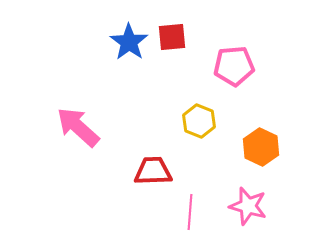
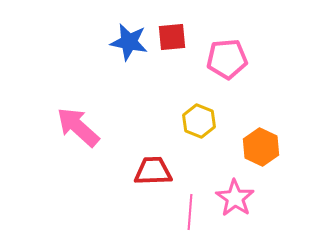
blue star: rotated 24 degrees counterclockwise
pink pentagon: moved 7 px left, 7 px up
pink star: moved 13 px left, 8 px up; rotated 18 degrees clockwise
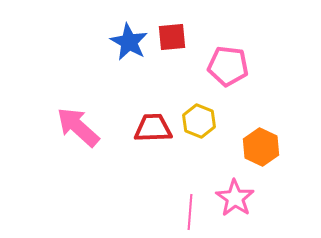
blue star: rotated 18 degrees clockwise
pink pentagon: moved 1 px right, 7 px down; rotated 12 degrees clockwise
red trapezoid: moved 43 px up
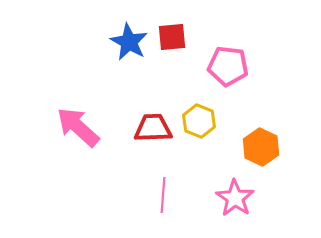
pink line: moved 27 px left, 17 px up
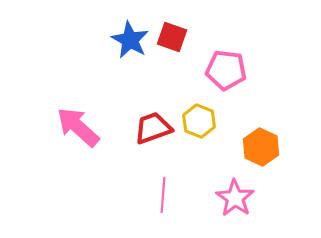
red square: rotated 24 degrees clockwise
blue star: moved 1 px right, 2 px up
pink pentagon: moved 2 px left, 4 px down
red trapezoid: rotated 18 degrees counterclockwise
